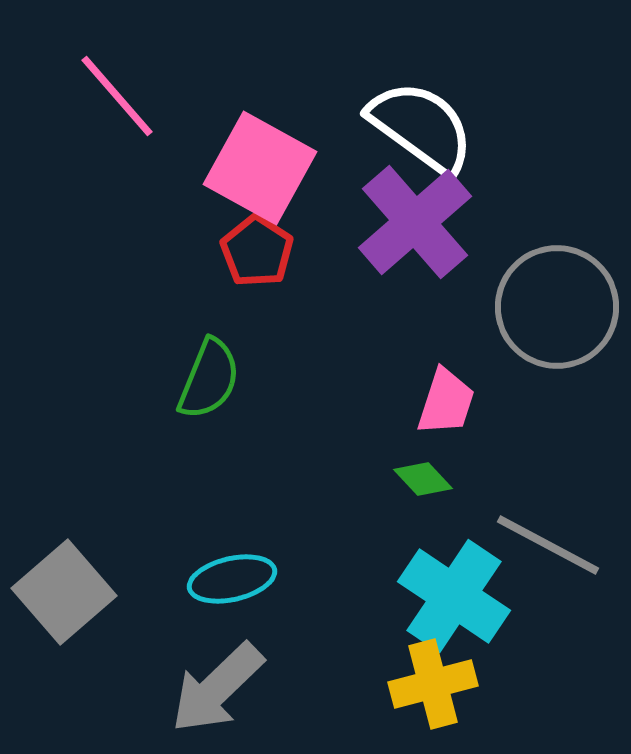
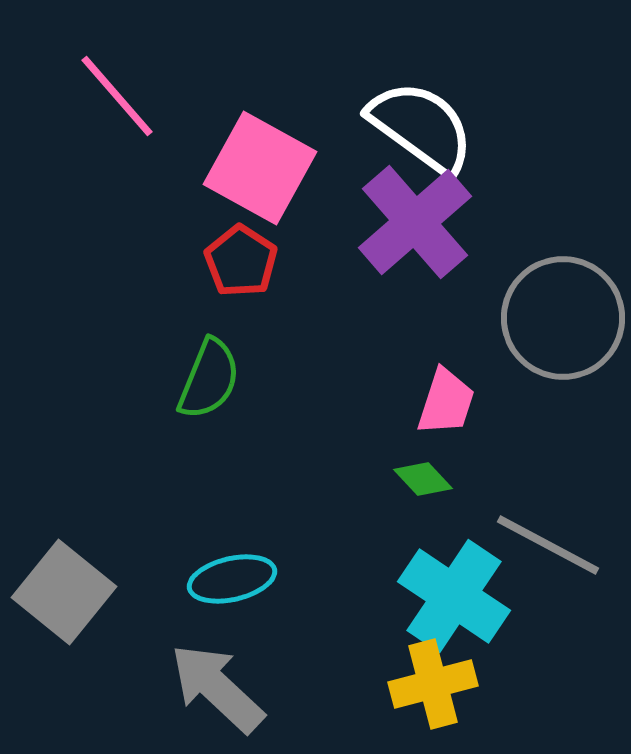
red pentagon: moved 16 px left, 10 px down
gray circle: moved 6 px right, 11 px down
gray square: rotated 10 degrees counterclockwise
gray arrow: rotated 87 degrees clockwise
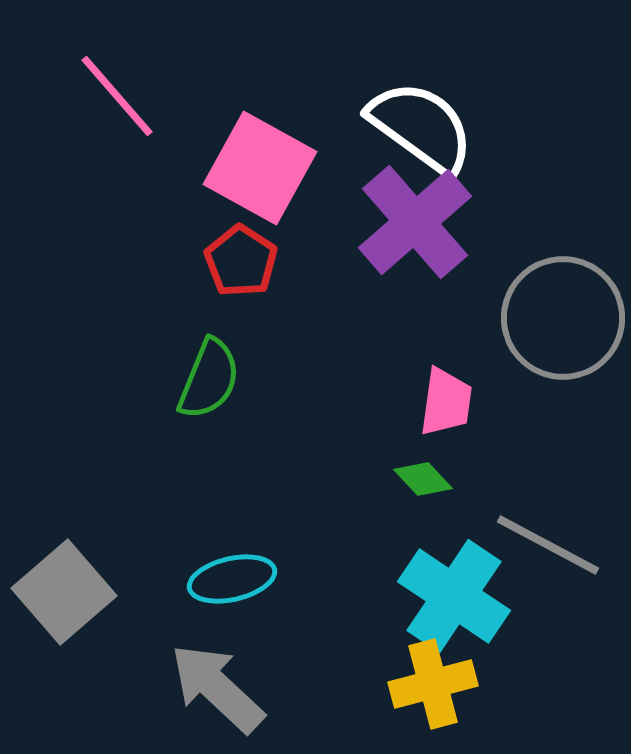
pink trapezoid: rotated 10 degrees counterclockwise
gray square: rotated 10 degrees clockwise
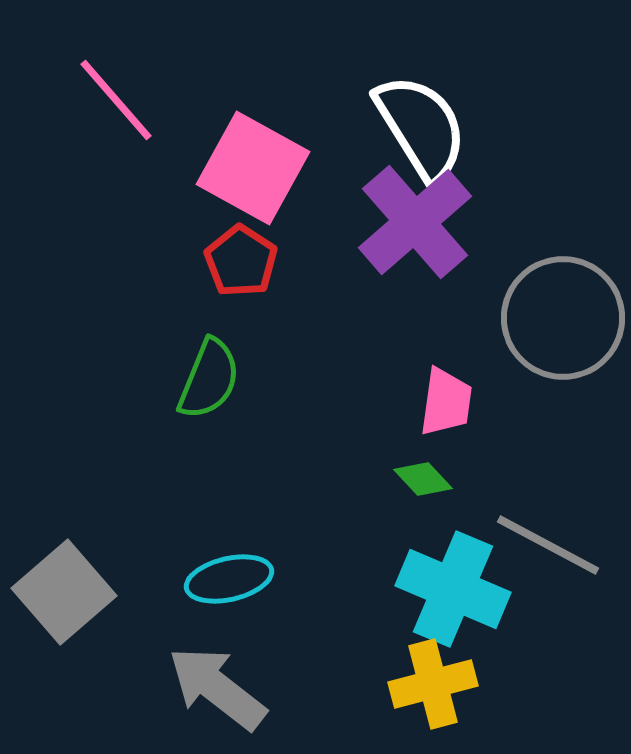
pink line: moved 1 px left, 4 px down
white semicircle: rotated 22 degrees clockwise
pink square: moved 7 px left
cyan ellipse: moved 3 px left
cyan cross: moved 1 px left, 7 px up; rotated 11 degrees counterclockwise
gray arrow: rotated 5 degrees counterclockwise
